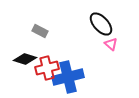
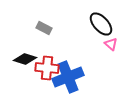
gray rectangle: moved 4 px right, 3 px up
red cross: rotated 20 degrees clockwise
blue cross: rotated 8 degrees counterclockwise
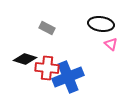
black ellipse: rotated 40 degrees counterclockwise
gray rectangle: moved 3 px right
